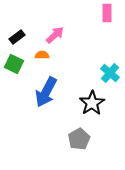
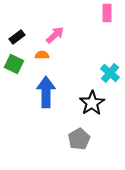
blue arrow: rotated 152 degrees clockwise
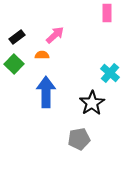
green square: rotated 18 degrees clockwise
gray pentagon: rotated 20 degrees clockwise
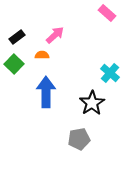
pink rectangle: rotated 48 degrees counterclockwise
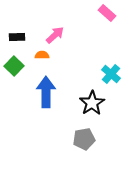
black rectangle: rotated 35 degrees clockwise
green square: moved 2 px down
cyan cross: moved 1 px right, 1 px down
gray pentagon: moved 5 px right
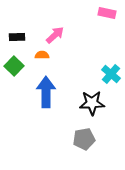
pink rectangle: rotated 30 degrees counterclockwise
black star: rotated 30 degrees clockwise
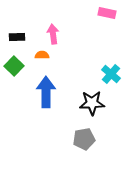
pink arrow: moved 2 px left, 1 px up; rotated 54 degrees counterclockwise
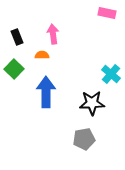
black rectangle: rotated 70 degrees clockwise
green square: moved 3 px down
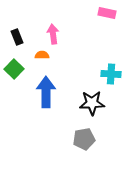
cyan cross: rotated 36 degrees counterclockwise
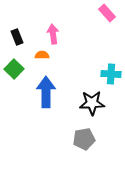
pink rectangle: rotated 36 degrees clockwise
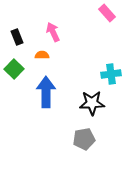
pink arrow: moved 2 px up; rotated 18 degrees counterclockwise
cyan cross: rotated 12 degrees counterclockwise
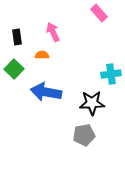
pink rectangle: moved 8 px left
black rectangle: rotated 14 degrees clockwise
blue arrow: rotated 80 degrees counterclockwise
gray pentagon: moved 4 px up
